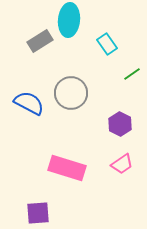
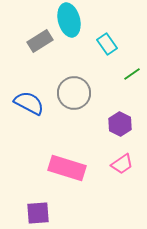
cyan ellipse: rotated 20 degrees counterclockwise
gray circle: moved 3 px right
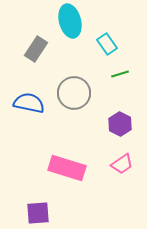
cyan ellipse: moved 1 px right, 1 px down
gray rectangle: moved 4 px left, 8 px down; rotated 25 degrees counterclockwise
green line: moved 12 px left; rotated 18 degrees clockwise
blue semicircle: rotated 16 degrees counterclockwise
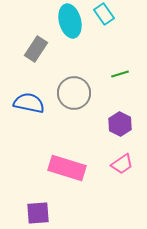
cyan rectangle: moved 3 px left, 30 px up
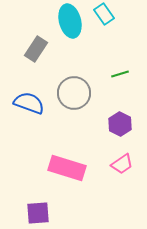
blue semicircle: rotated 8 degrees clockwise
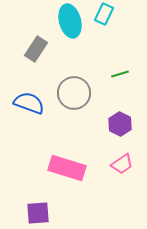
cyan rectangle: rotated 60 degrees clockwise
